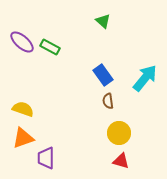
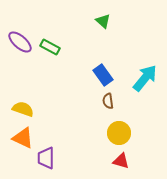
purple ellipse: moved 2 px left
orange triangle: rotated 45 degrees clockwise
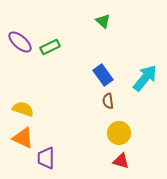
green rectangle: rotated 54 degrees counterclockwise
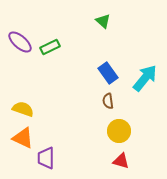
blue rectangle: moved 5 px right, 2 px up
yellow circle: moved 2 px up
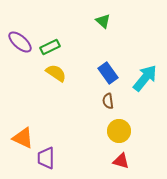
yellow semicircle: moved 33 px right, 36 px up; rotated 15 degrees clockwise
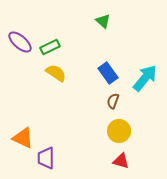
brown semicircle: moved 5 px right; rotated 28 degrees clockwise
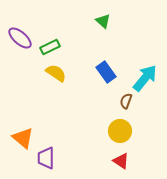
purple ellipse: moved 4 px up
blue rectangle: moved 2 px left, 1 px up
brown semicircle: moved 13 px right
yellow circle: moved 1 px right
orange triangle: rotated 15 degrees clockwise
red triangle: rotated 18 degrees clockwise
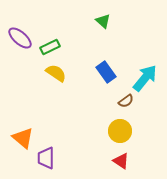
brown semicircle: rotated 147 degrees counterclockwise
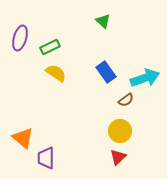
purple ellipse: rotated 65 degrees clockwise
cyan arrow: rotated 32 degrees clockwise
brown semicircle: moved 1 px up
red triangle: moved 3 px left, 4 px up; rotated 42 degrees clockwise
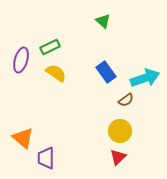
purple ellipse: moved 1 px right, 22 px down
